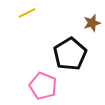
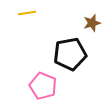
yellow line: rotated 18 degrees clockwise
black pentagon: rotated 20 degrees clockwise
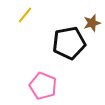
yellow line: moved 2 px left, 2 px down; rotated 42 degrees counterclockwise
black pentagon: moved 1 px left, 11 px up
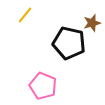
black pentagon: rotated 24 degrees clockwise
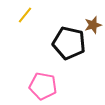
brown star: moved 1 px right, 2 px down
pink pentagon: rotated 12 degrees counterclockwise
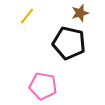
yellow line: moved 2 px right, 1 px down
brown star: moved 13 px left, 12 px up
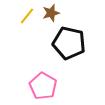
brown star: moved 29 px left
pink pentagon: rotated 20 degrees clockwise
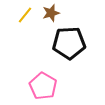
yellow line: moved 2 px left, 1 px up
black pentagon: rotated 16 degrees counterclockwise
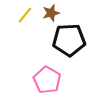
black pentagon: moved 3 px up
pink pentagon: moved 4 px right, 6 px up
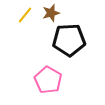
pink pentagon: moved 1 px right
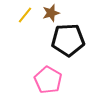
black pentagon: moved 1 px left
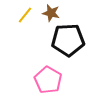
brown star: rotated 30 degrees clockwise
